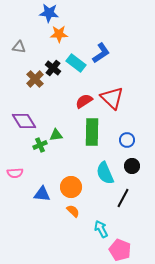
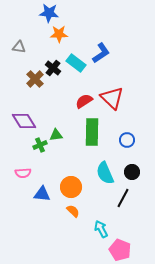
black circle: moved 6 px down
pink semicircle: moved 8 px right
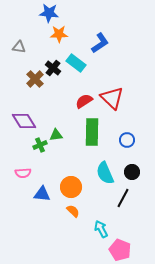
blue L-shape: moved 1 px left, 10 px up
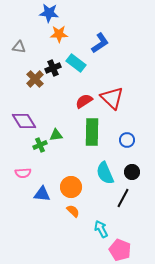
black cross: rotated 28 degrees clockwise
